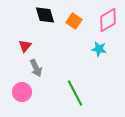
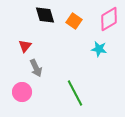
pink diamond: moved 1 px right, 1 px up
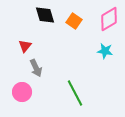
cyan star: moved 6 px right, 2 px down
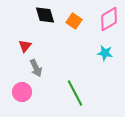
cyan star: moved 2 px down
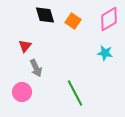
orange square: moved 1 px left
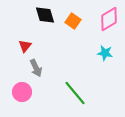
green line: rotated 12 degrees counterclockwise
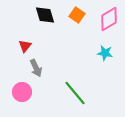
orange square: moved 4 px right, 6 px up
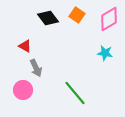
black diamond: moved 3 px right, 3 px down; rotated 20 degrees counterclockwise
red triangle: rotated 40 degrees counterclockwise
pink circle: moved 1 px right, 2 px up
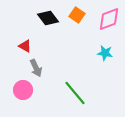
pink diamond: rotated 10 degrees clockwise
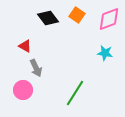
green line: rotated 72 degrees clockwise
